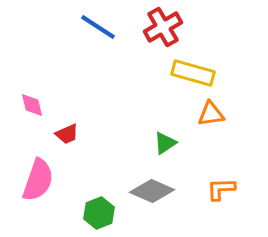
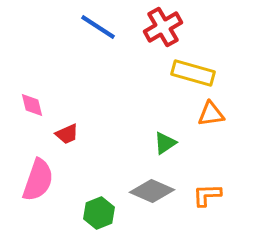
orange L-shape: moved 14 px left, 6 px down
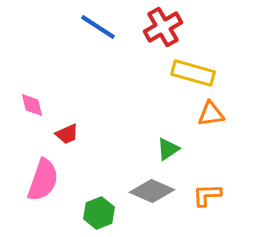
green triangle: moved 3 px right, 6 px down
pink semicircle: moved 5 px right
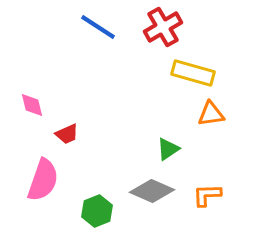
green hexagon: moved 2 px left, 2 px up
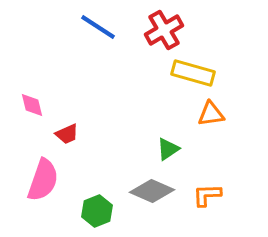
red cross: moved 1 px right, 3 px down
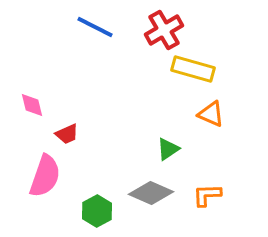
blue line: moved 3 px left; rotated 6 degrees counterclockwise
yellow rectangle: moved 4 px up
orange triangle: rotated 32 degrees clockwise
pink semicircle: moved 2 px right, 4 px up
gray diamond: moved 1 px left, 2 px down
green hexagon: rotated 8 degrees counterclockwise
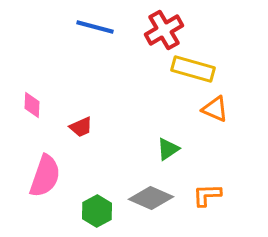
blue line: rotated 12 degrees counterclockwise
pink diamond: rotated 16 degrees clockwise
orange triangle: moved 4 px right, 5 px up
red trapezoid: moved 14 px right, 7 px up
gray diamond: moved 5 px down
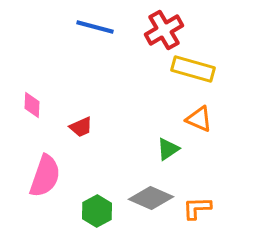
orange triangle: moved 16 px left, 10 px down
orange L-shape: moved 10 px left, 13 px down
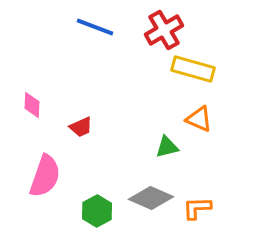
blue line: rotated 6 degrees clockwise
green triangle: moved 1 px left, 2 px up; rotated 20 degrees clockwise
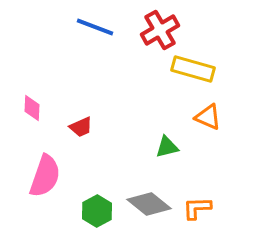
red cross: moved 4 px left
pink diamond: moved 3 px down
orange triangle: moved 9 px right, 2 px up
gray diamond: moved 2 px left, 6 px down; rotated 15 degrees clockwise
